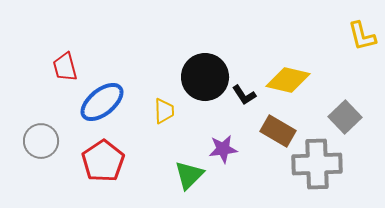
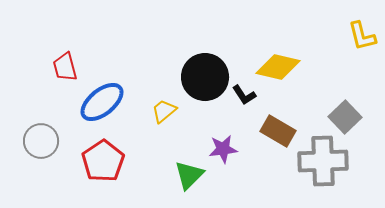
yellow diamond: moved 10 px left, 13 px up
yellow trapezoid: rotated 128 degrees counterclockwise
gray cross: moved 6 px right, 3 px up
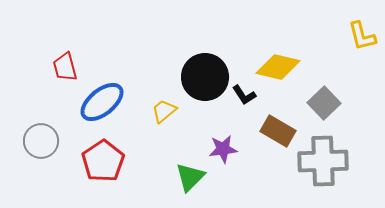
gray square: moved 21 px left, 14 px up
green triangle: moved 1 px right, 2 px down
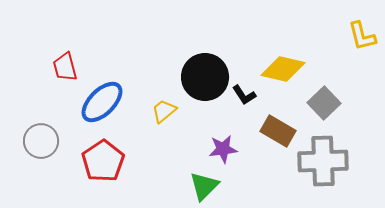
yellow diamond: moved 5 px right, 2 px down
blue ellipse: rotated 6 degrees counterclockwise
green triangle: moved 14 px right, 9 px down
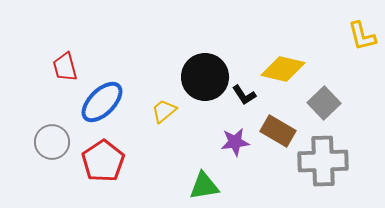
gray circle: moved 11 px right, 1 px down
purple star: moved 12 px right, 7 px up
green triangle: rotated 36 degrees clockwise
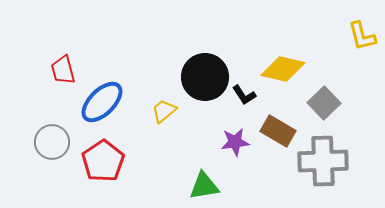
red trapezoid: moved 2 px left, 3 px down
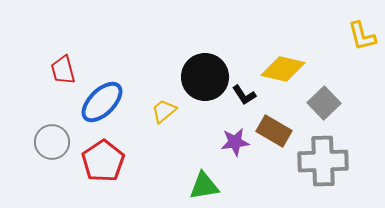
brown rectangle: moved 4 px left
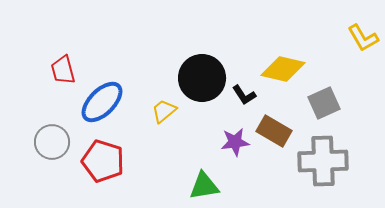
yellow L-shape: moved 1 px right, 2 px down; rotated 16 degrees counterclockwise
black circle: moved 3 px left, 1 px down
gray square: rotated 20 degrees clockwise
red pentagon: rotated 21 degrees counterclockwise
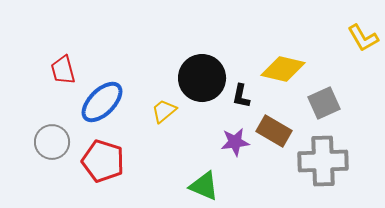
black L-shape: moved 3 px left, 1 px down; rotated 45 degrees clockwise
green triangle: rotated 32 degrees clockwise
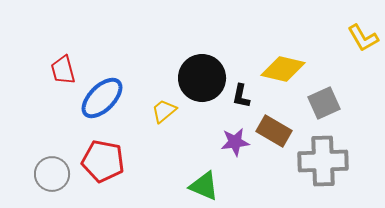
blue ellipse: moved 4 px up
gray circle: moved 32 px down
red pentagon: rotated 6 degrees counterclockwise
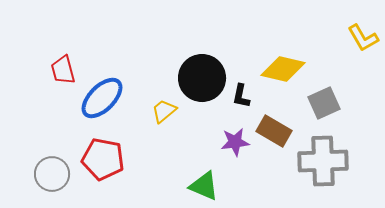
red pentagon: moved 2 px up
